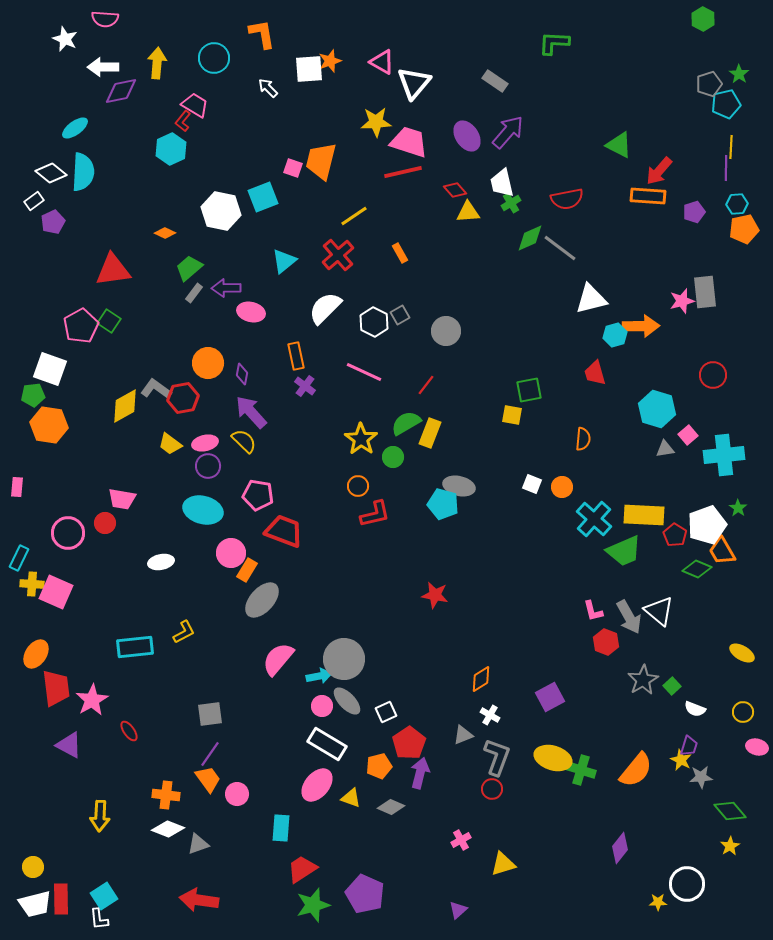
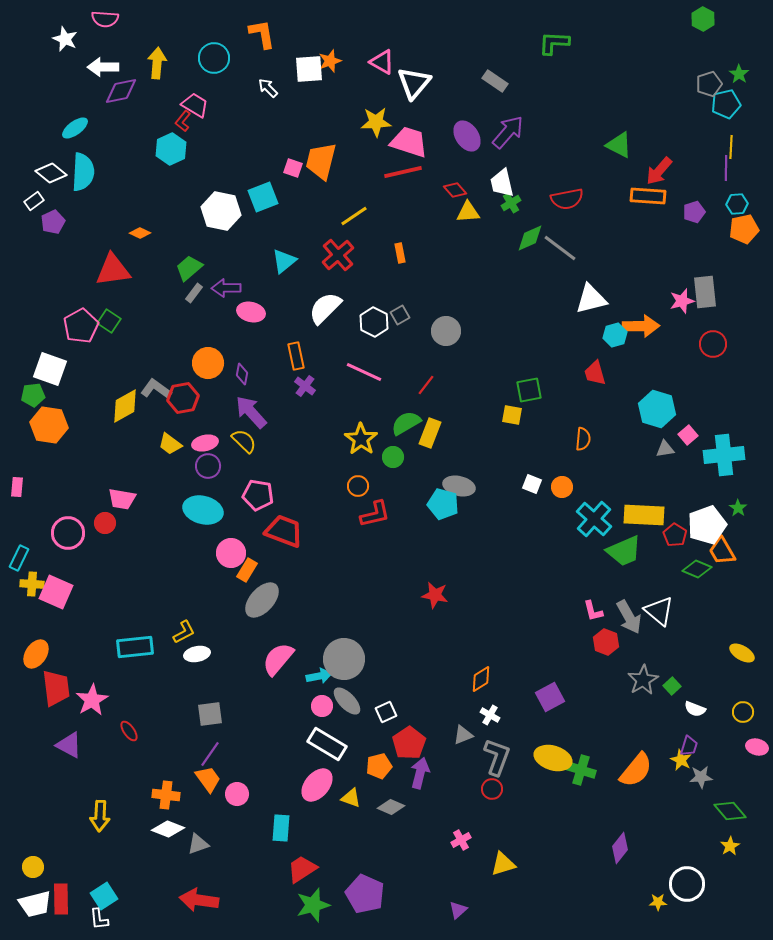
orange diamond at (165, 233): moved 25 px left
orange rectangle at (400, 253): rotated 18 degrees clockwise
red circle at (713, 375): moved 31 px up
white ellipse at (161, 562): moved 36 px right, 92 px down
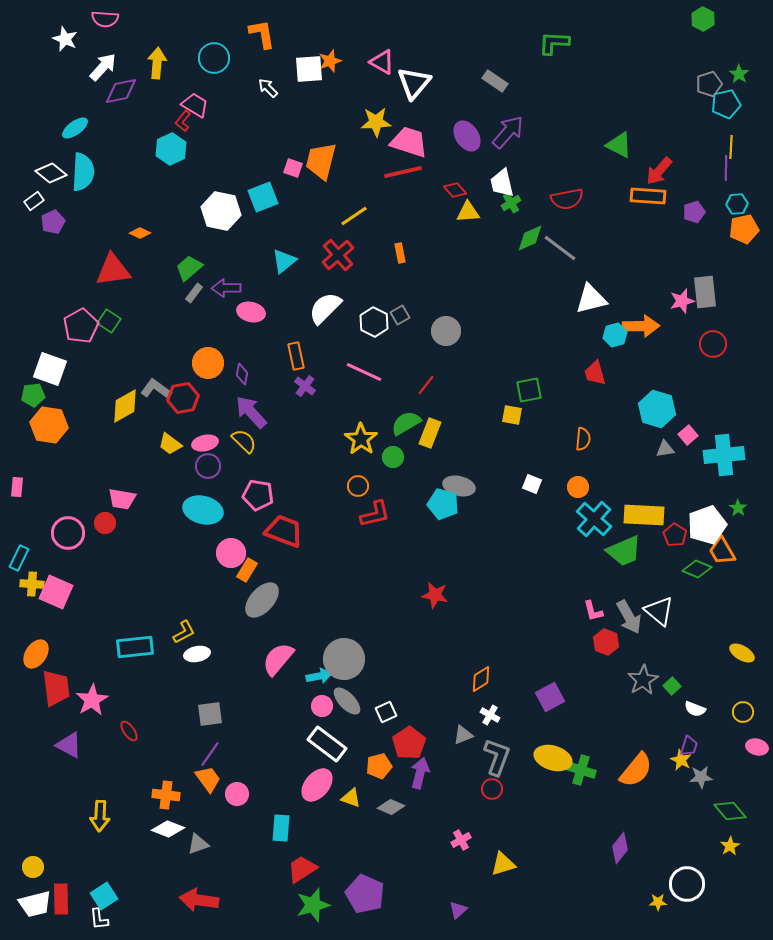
white arrow at (103, 67): rotated 132 degrees clockwise
orange circle at (562, 487): moved 16 px right
white rectangle at (327, 744): rotated 6 degrees clockwise
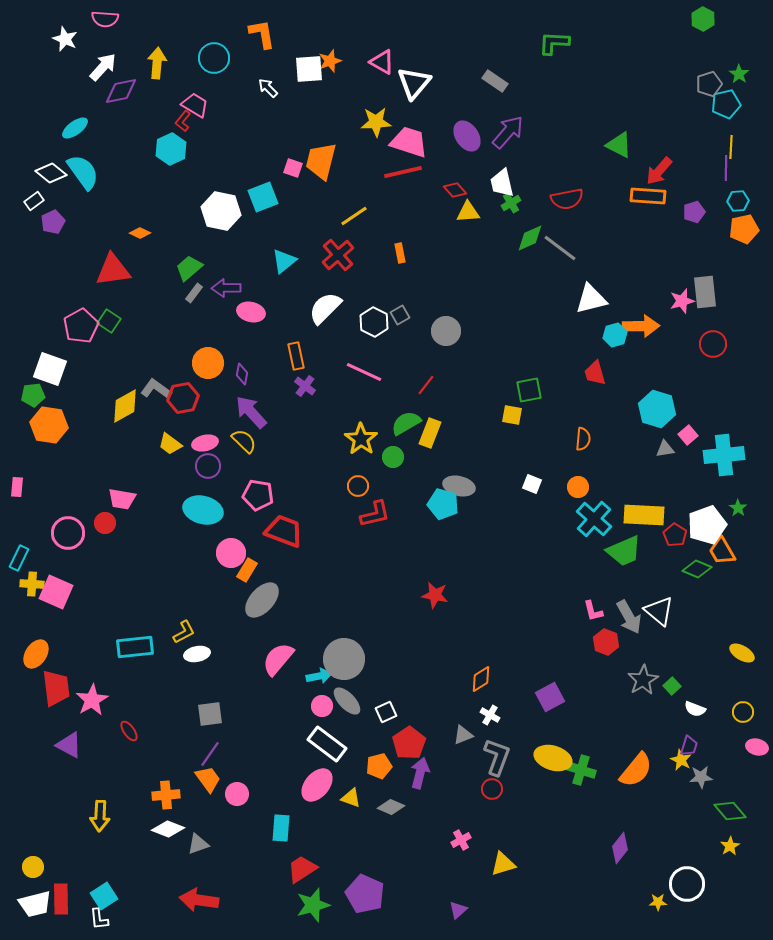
cyan semicircle at (83, 172): rotated 39 degrees counterclockwise
cyan hexagon at (737, 204): moved 1 px right, 3 px up
orange cross at (166, 795): rotated 12 degrees counterclockwise
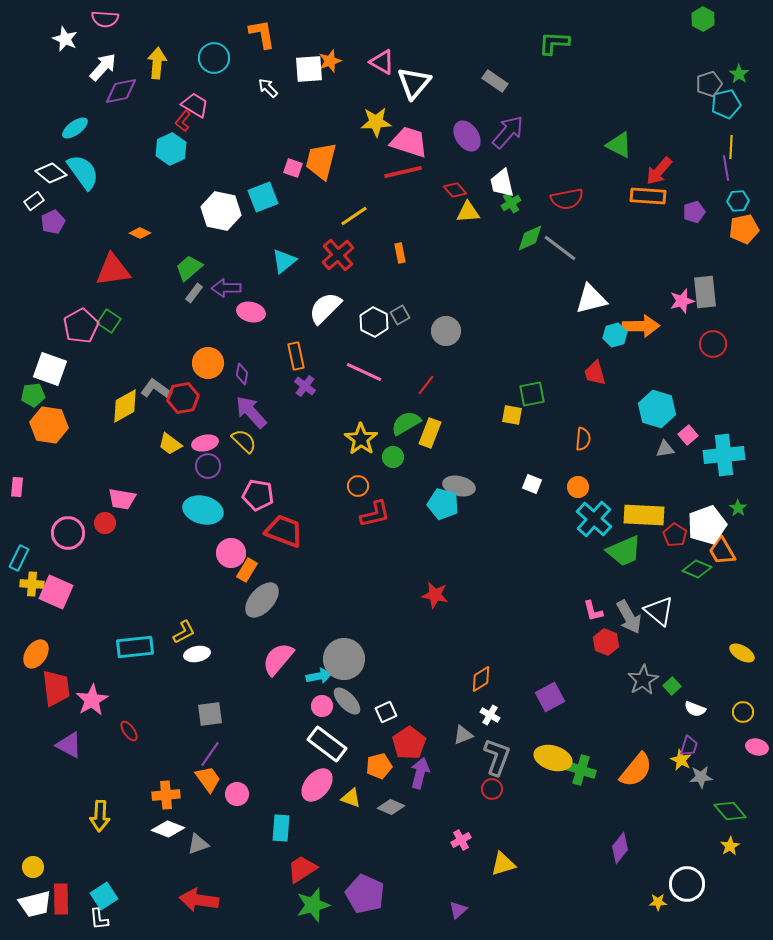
purple line at (726, 168): rotated 10 degrees counterclockwise
green square at (529, 390): moved 3 px right, 4 px down
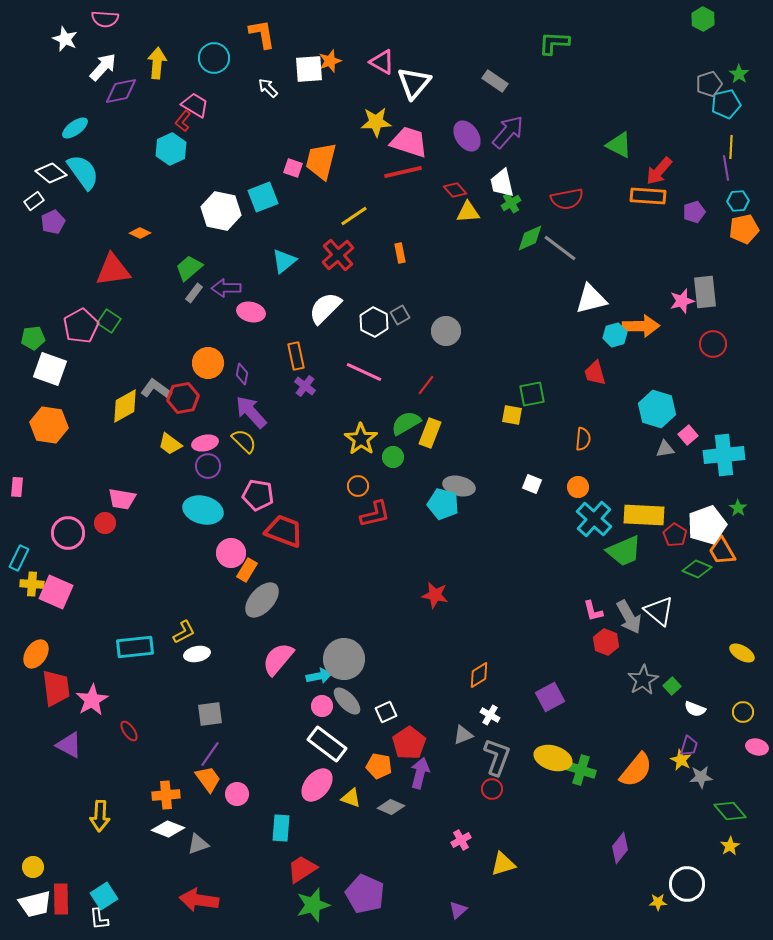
green pentagon at (33, 395): moved 57 px up
orange diamond at (481, 679): moved 2 px left, 4 px up
orange pentagon at (379, 766): rotated 25 degrees clockwise
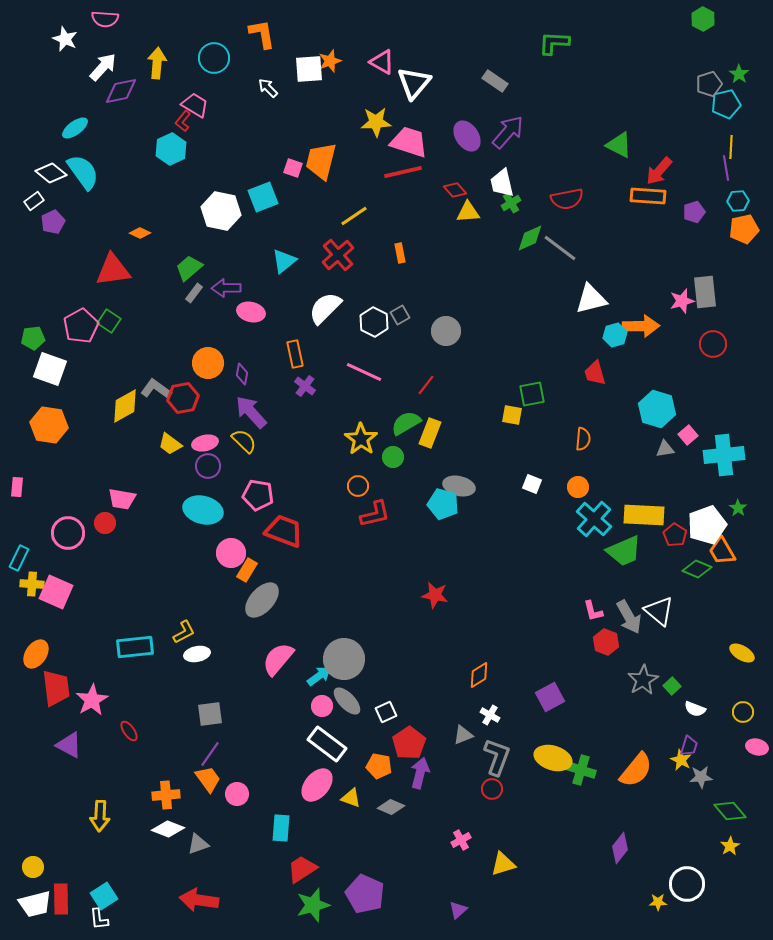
orange rectangle at (296, 356): moved 1 px left, 2 px up
cyan arrow at (319, 676): rotated 25 degrees counterclockwise
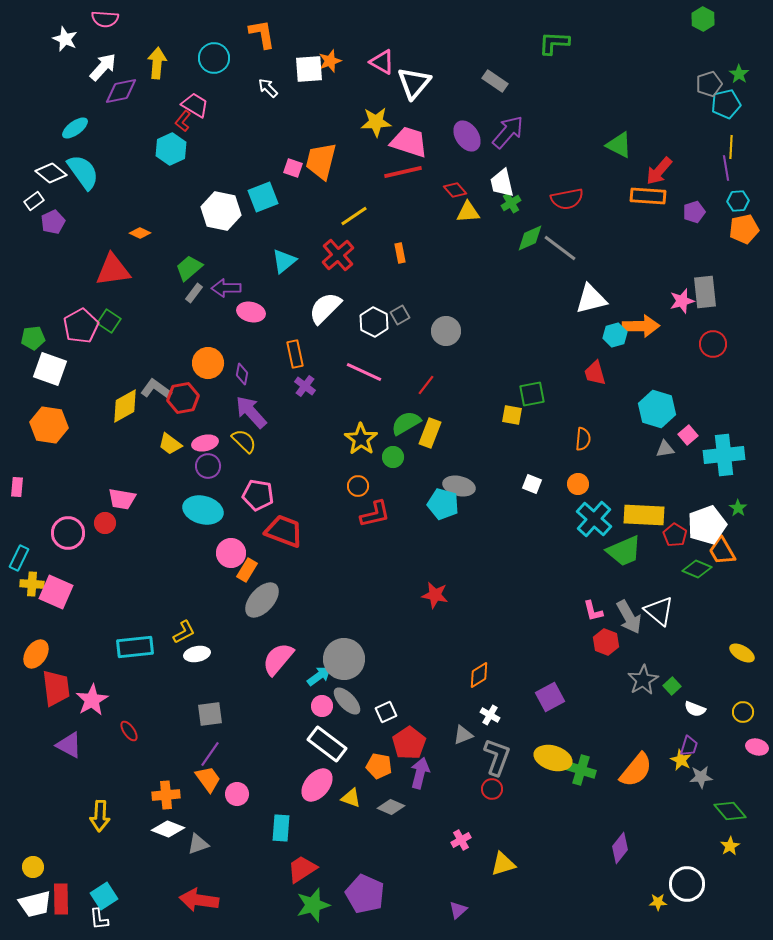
orange circle at (578, 487): moved 3 px up
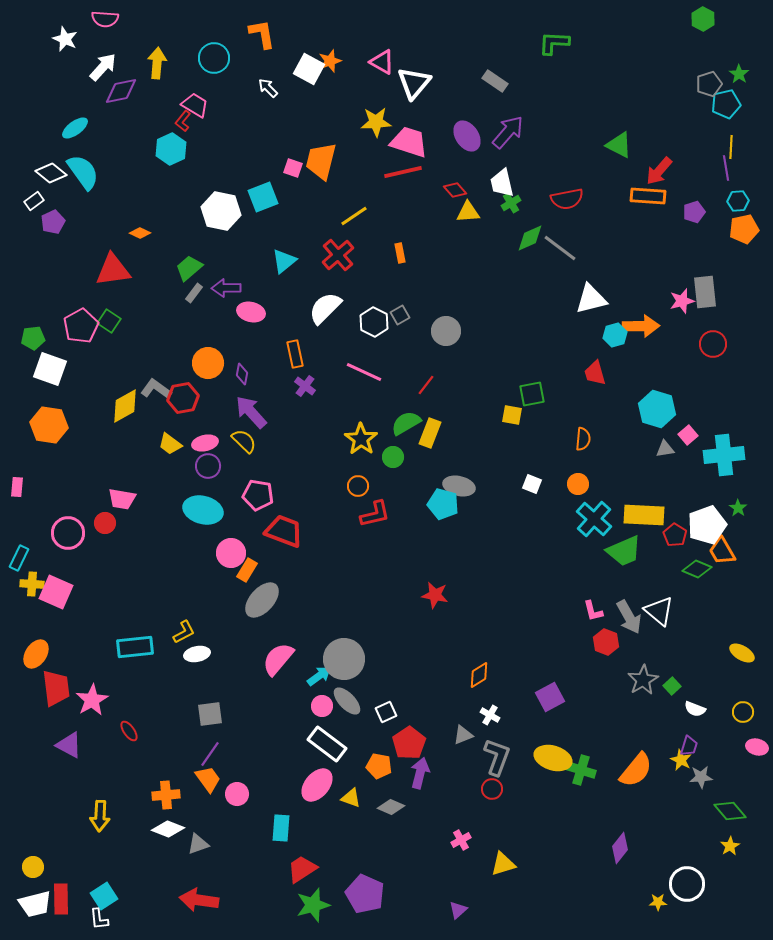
white square at (309, 69): rotated 32 degrees clockwise
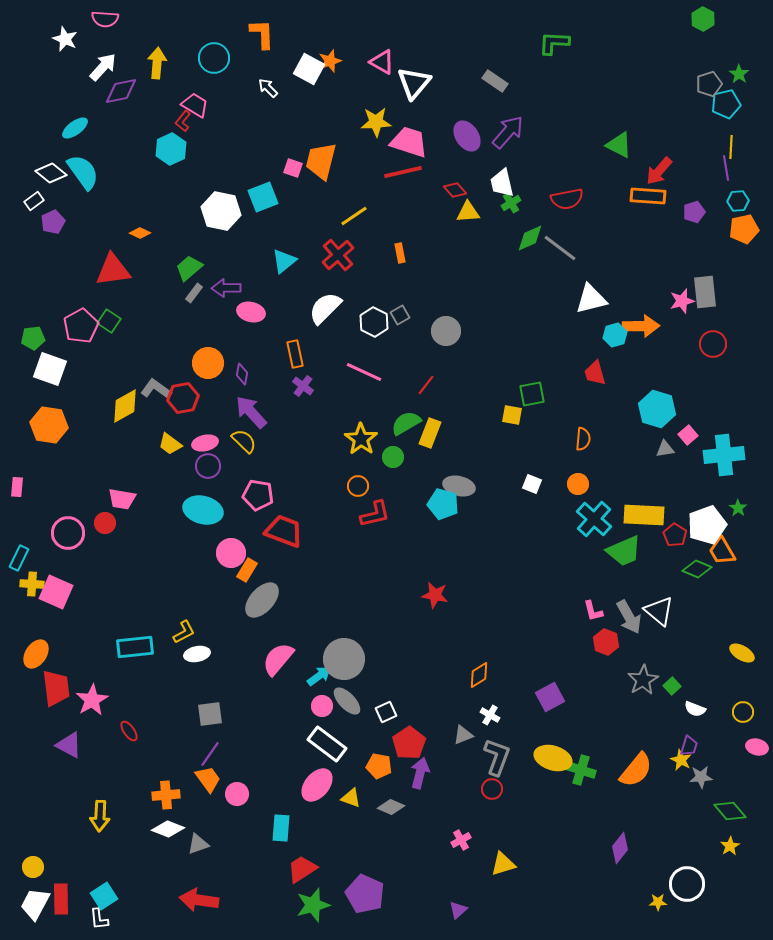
orange L-shape at (262, 34): rotated 8 degrees clockwise
purple cross at (305, 386): moved 2 px left
white trapezoid at (35, 904): rotated 132 degrees clockwise
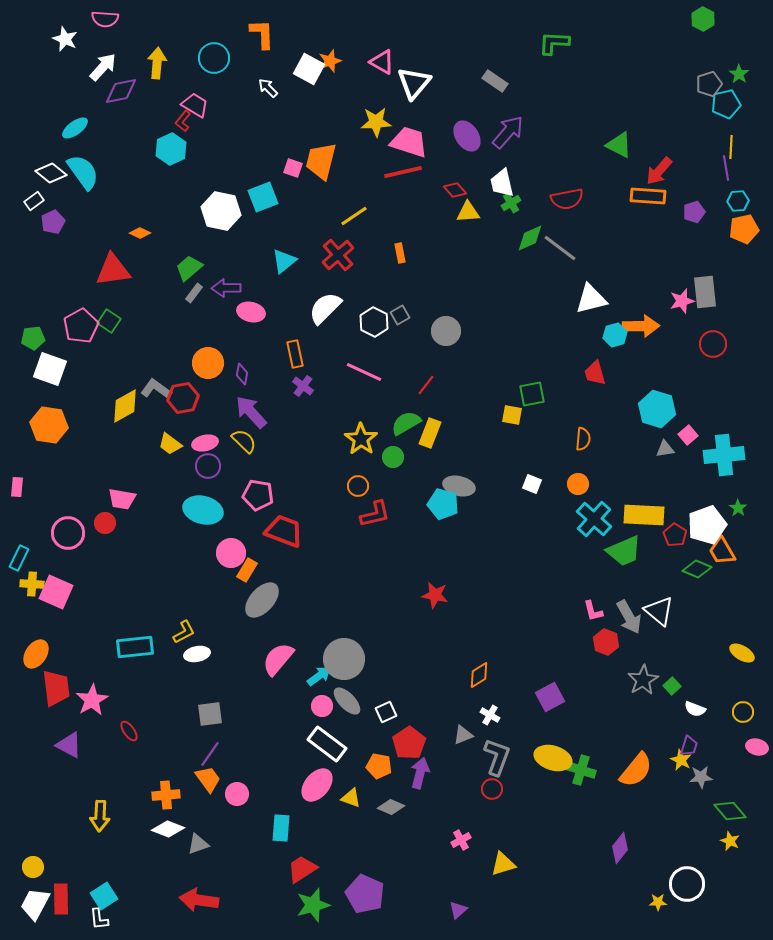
yellow star at (730, 846): moved 5 px up; rotated 18 degrees counterclockwise
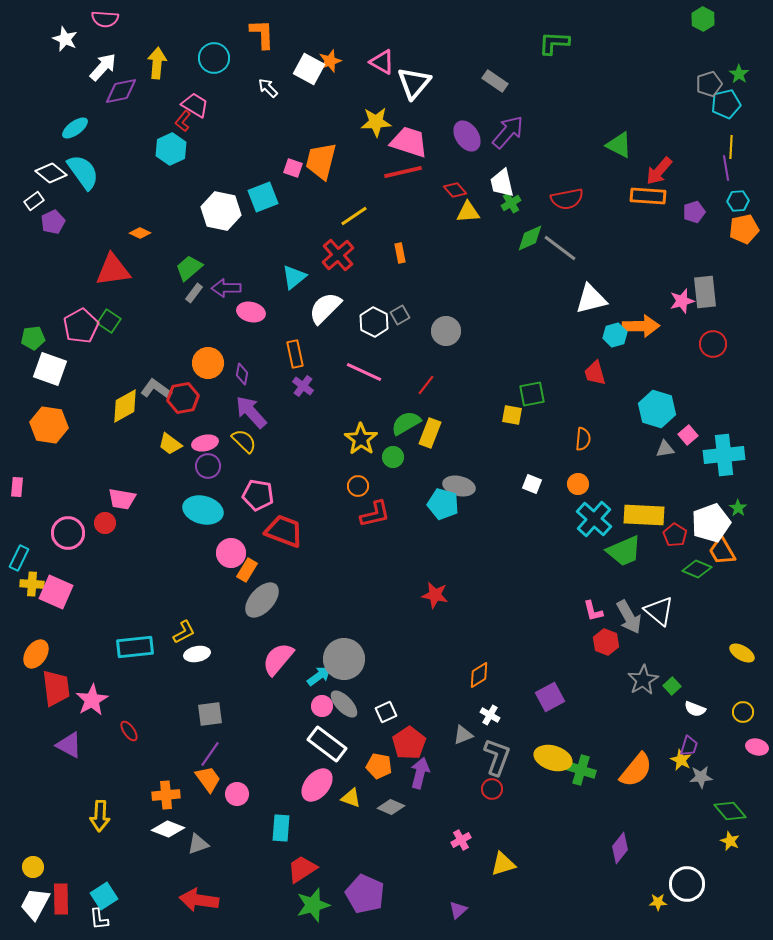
cyan triangle at (284, 261): moved 10 px right, 16 px down
white pentagon at (707, 525): moved 4 px right, 2 px up
gray ellipse at (347, 701): moved 3 px left, 3 px down
